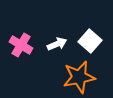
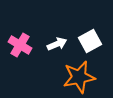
white square: rotated 20 degrees clockwise
pink cross: moved 1 px left
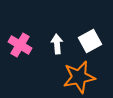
white arrow: rotated 72 degrees counterclockwise
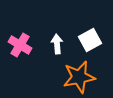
white square: moved 1 px up
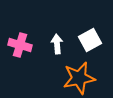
pink cross: rotated 15 degrees counterclockwise
orange star: moved 1 px down
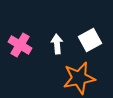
pink cross: rotated 15 degrees clockwise
